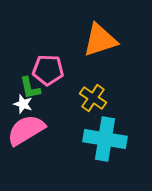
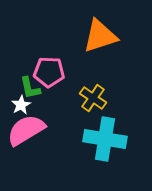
orange triangle: moved 4 px up
pink pentagon: moved 1 px right, 2 px down
white star: moved 2 px left, 1 px down; rotated 24 degrees clockwise
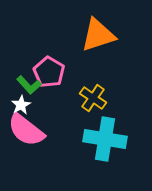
orange triangle: moved 2 px left, 1 px up
pink pentagon: rotated 28 degrees clockwise
green L-shape: moved 1 px left, 3 px up; rotated 30 degrees counterclockwise
pink semicircle: rotated 111 degrees counterclockwise
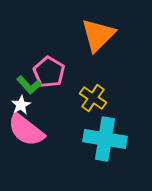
orange triangle: rotated 27 degrees counterclockwise
